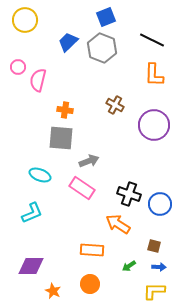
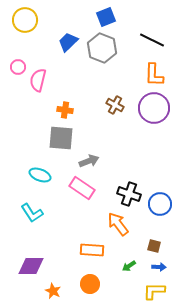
purple circle: moved 17 px up
cyan L-shape: rotated 80 degrees clockwise
orange arrow: rotated 20 degrees clockwise
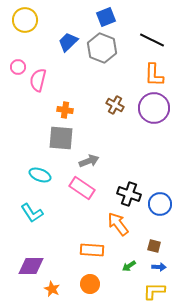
orange star: moved 1 px left, 2 px up
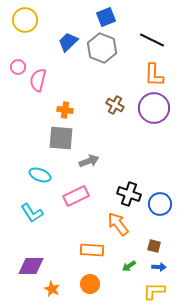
pink rectangle: moved 6 px left, 8 px down; rotated 60 degrees counterclockwise
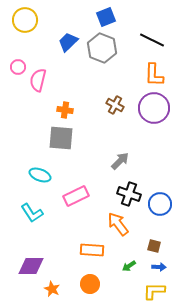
gray arrow: moved 31 px right; rotated 24 degrees counterclockwise
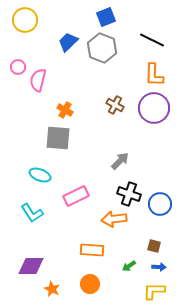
orange cross: rotated 21 degrees clockwise
gray square: moved 3 px left
orange arrow: moved 4 px left, 5 px up; rotated 60 degrees counterclockwise
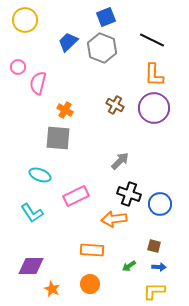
pink semicircle: moved 3 px down
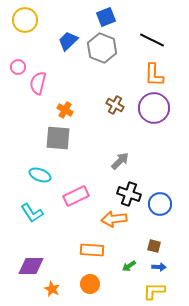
blue trapezoid: moved 1 px up
